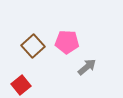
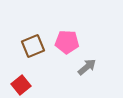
brown square: rotated 20 degrees clockwise
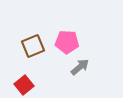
gray arrow: moved 7 px left
red square: moved 3 px right
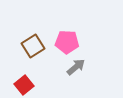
brown square: rotated 10 degrees counterclockwise
gray arrow: moved 4 px left
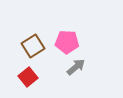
red square: moved 4 px right, 8 px up
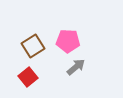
pink pentagon: moved 1 px right, 1 px up
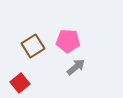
red square: moved 8 px left, 6 px down
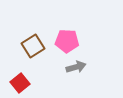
pink pentagon: moved 1 px left
gray arrow: rotated 24 degrees clockwise
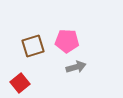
brown square: rotated 15 degrees clockwise
